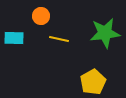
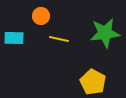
yellow pentagon: rotated 15 degrees counterclockwise
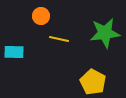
cyan rectangle: moved 14 px down
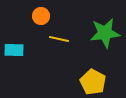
cyan rectangle: moved 2 px up
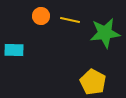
yellow line: moved 11 px right, 19 px up
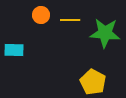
orange circle: moved 1 px up
yellow line: rotated 12 degrees counterclockwise
green star: rotated 12 degrees clockwise
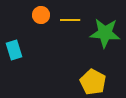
cyan rectangle: rotated 72 degrees clockwise
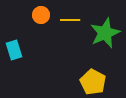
green star: rotated 28 degrees counterclockwise
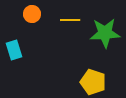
orange circle: moved 9 px left, 1 px up
green star: rotated 20 degrees clockwise
yellow pentagon: rotated 10 degrees counterclockwise
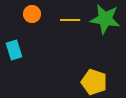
green star: moved 14 px up; rotated 12 degrees clockwise
yellow pentagon: moved 1 px right
